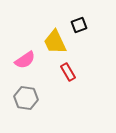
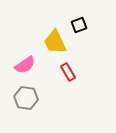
pink semicircle: moved 5 px down
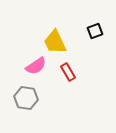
black square: moved 16 px right, 6 px down
pink semicircle: moved 11 px right, 1 px down
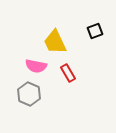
pink semicircle: rotated 45 degrees clockwise
red rectangle: moved 1 px down
gray hexagon: moved 3 px right, 4 px up; rotated 15 degrees clockwise
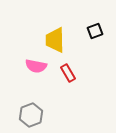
yellow trapezoid: moved 2 px up; rotated 24 degrees clockwise
gray hexagon: moved 2 px right, 21 px down; rotated 15 degrees clockwise
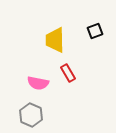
pink semicircle: moved 2 px right, 17 px down
gray hexagon: rotated 15 degrees counterclockwise
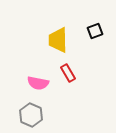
yellow trapezoid: moved 3 px right
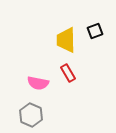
yellow trapezoid: moved 8 px right
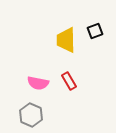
red rectangle: moved 1 px right, 8 px down
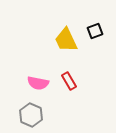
yellow trapezoid: rotated 24 degrees counterclockwise
